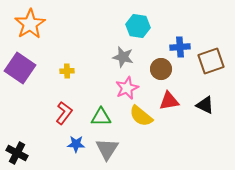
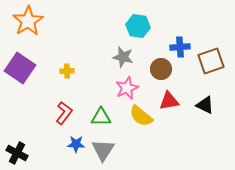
orange star: moved 2 px left, 3 px up
gray triangle: moved 4 px left, 1 px down
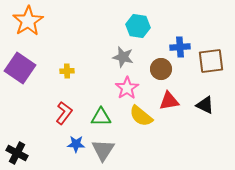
brown square: rotated 12 degrees clockwise
pink star: rotated 10 degrees counterclockwise
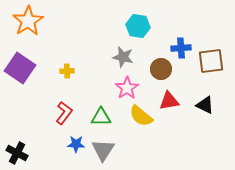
blue cross: moved 1 px right, 1 px down
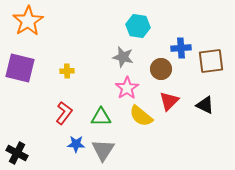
purple square: rotated 20 degrees counterclockwise
red triangle: rotated 35 degrees counterclockwise
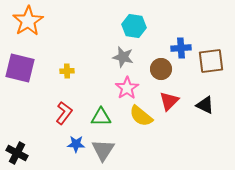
cyan hexagon: moved 4 px left
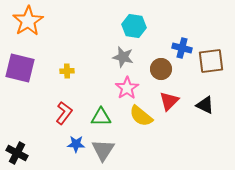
blue cross: moved 1 px right; rotated 18 degrees clockwise
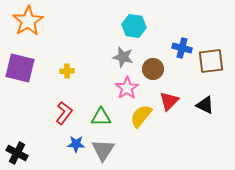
brown circle: moved 8 px left
yellow semicircle: rotated 90 degrees clockwise
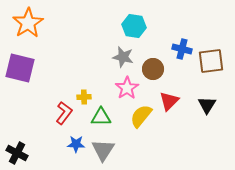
orange star: moved 2 px down
blue cross: moved 1 px down
yellow cross: moved 17 px right, 26 px down
black triangle: moved 2 px right; rotated 36 degrees clockwise
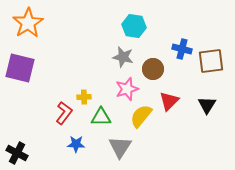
pink star: moved 1 px down; rotated 15 degrees clockwise
gray triangle: moved 17 px right, 3 px up
